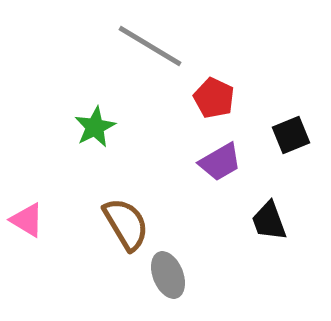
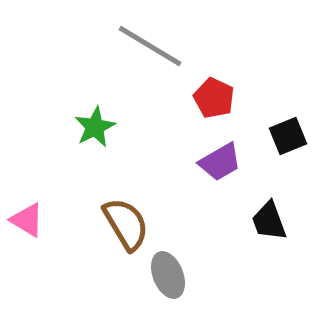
black square: moved 3 px left, 1 px down
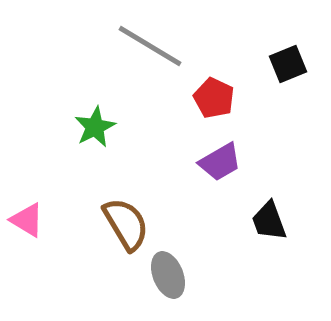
black square: moved 72 px up
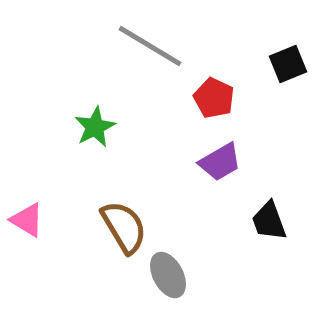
brown semicircle: moved 2 px left, 3 px down
gray ellipse: rotated 6 degrees counterclockwise
